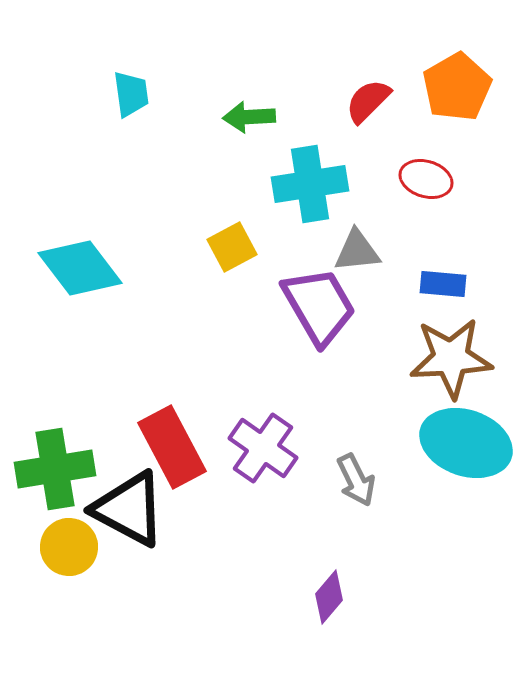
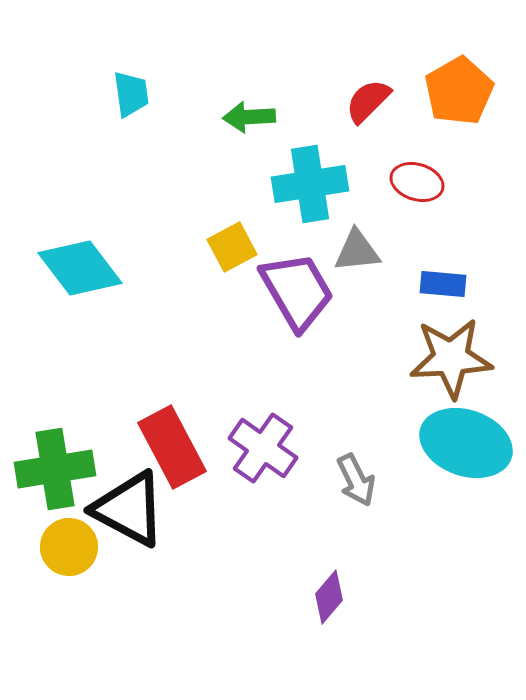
orange pentagon: moved 2 px right, 4 px down
red ellipse: moved 9 px left, 3 px down
purple trapezoid: moved 22 px left, 15 px up
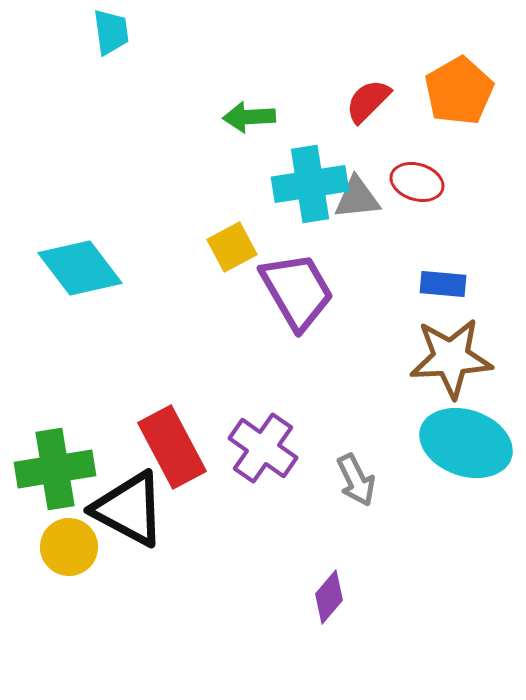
cyan trapezoid: moved 20 px left, 62 px up
gray triangle: moved 53 px up
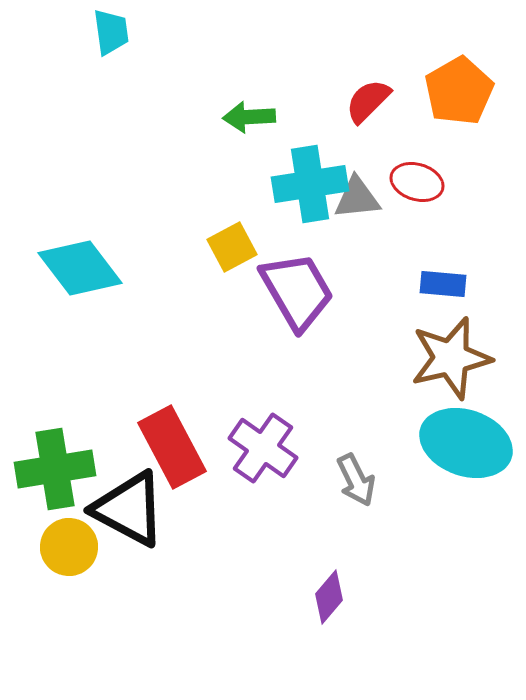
brown star: rotated 10 degrees counterclockwise
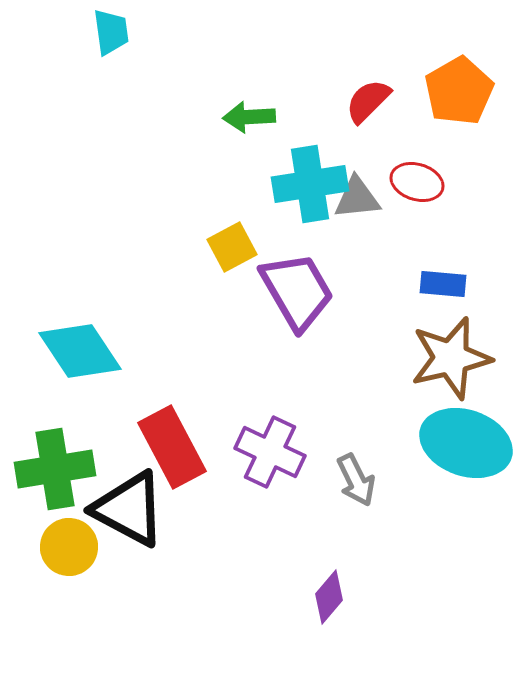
cyan diamond: moved 83 px down; rotated 4 degrees clockwise
purple cross: moved 7 px right, 4 px down; rotated 10 degrees counterclockwise
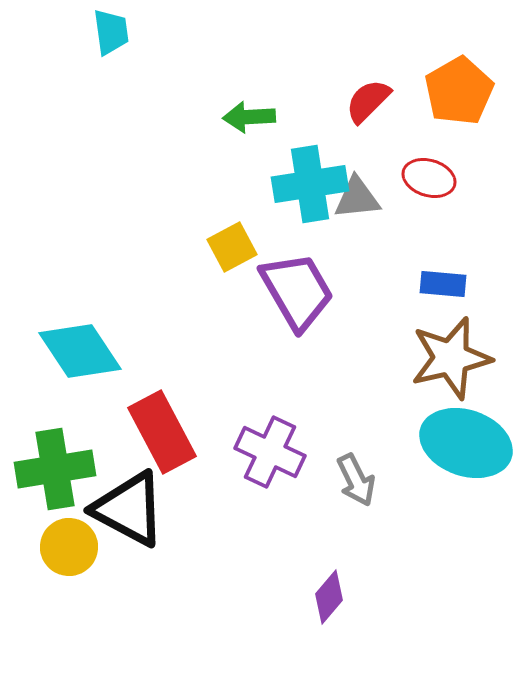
red ellipse: moved 12 px right, 4 px up
red rectangle: moved 10 px left, 15 px up
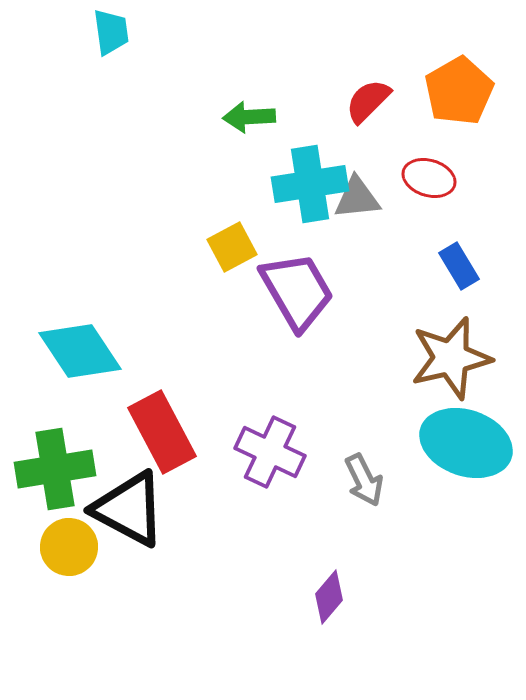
blue rectangle: moved 16 px right, 18 px up; rotated 54 degrees clockwise
gray arrow: moved 8 px right
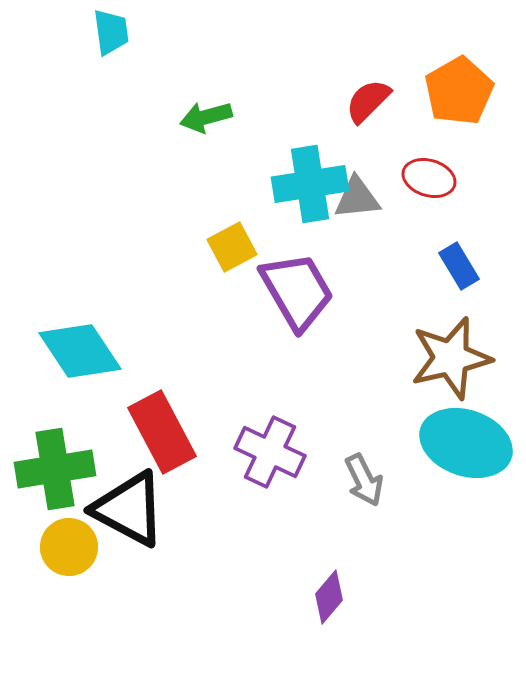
green arrow: moved 43 px left; rotated 12 degrees counterclockwise
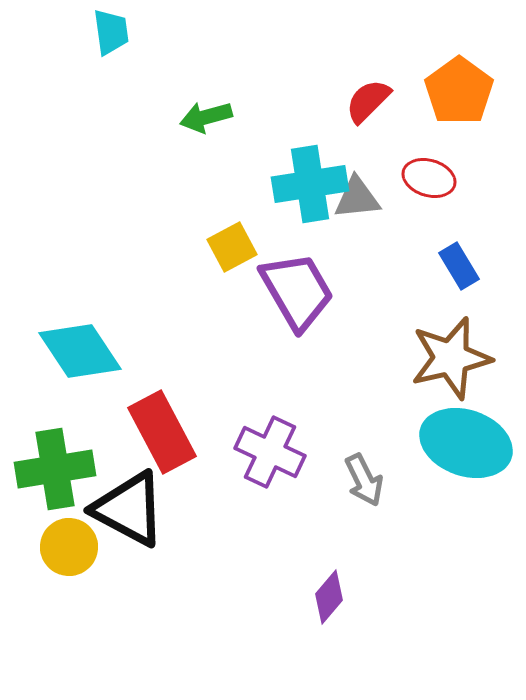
orange pentagon: rotated 6 degrees counterclockwise
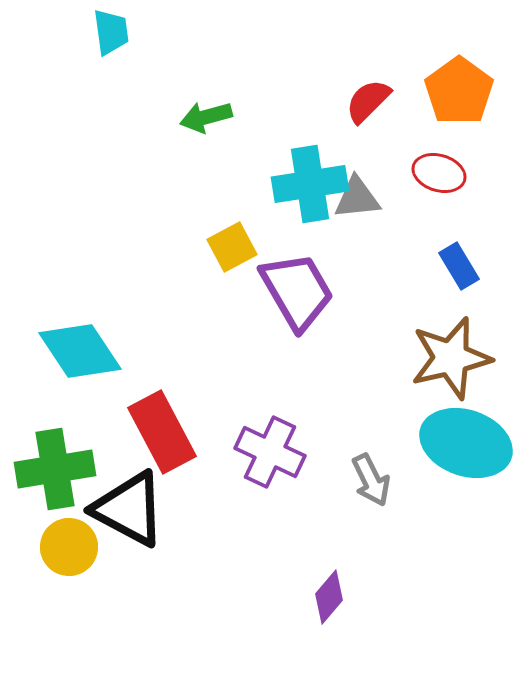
red ellipse: moved 10 px right, 5 px up
gray arrow: moved 7 px right
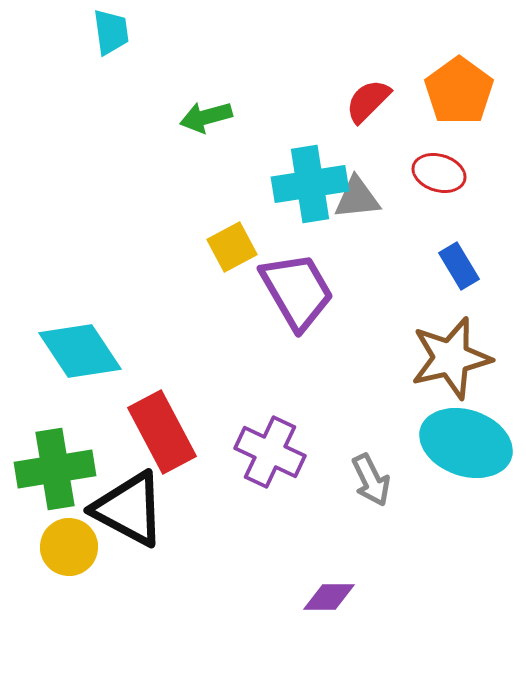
purple diamond: rotated 50 degrees clockwise
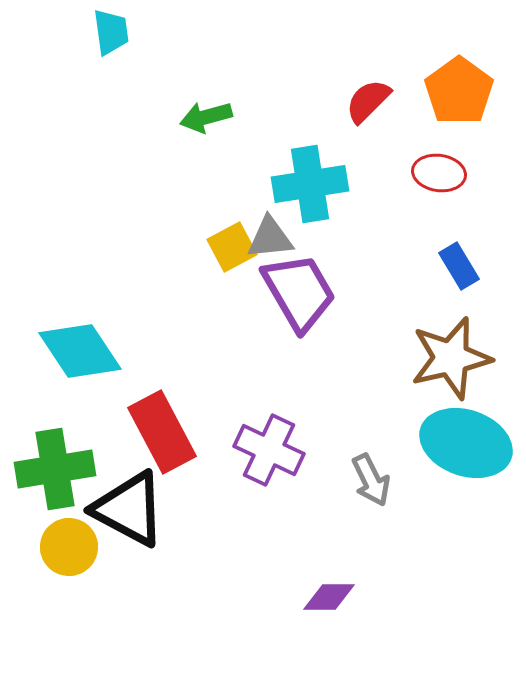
red ellipse: rotated 9 degrees counterclockwise
gray triangle: moved 87 px left, 40 px down
purple trapezoid: moved 2 px right, 1 px down
purple cross: moved 1 px left, 2 px up
